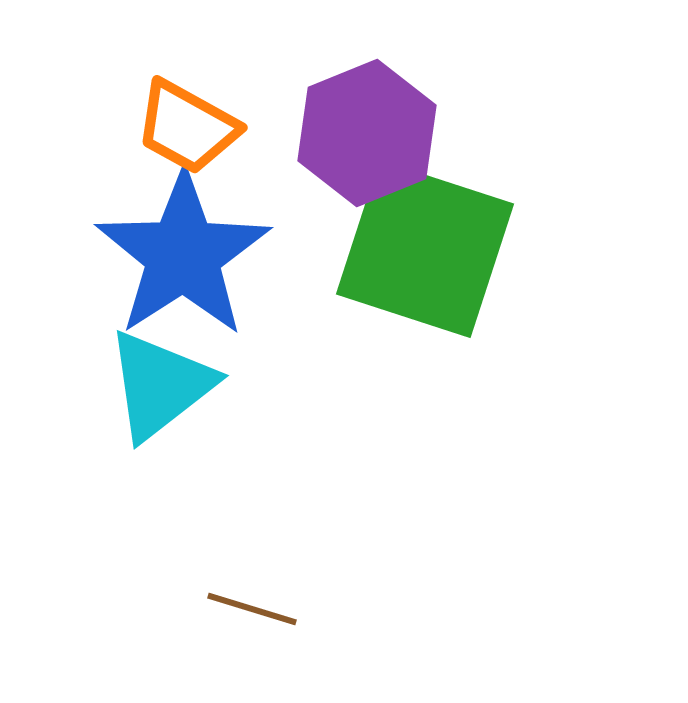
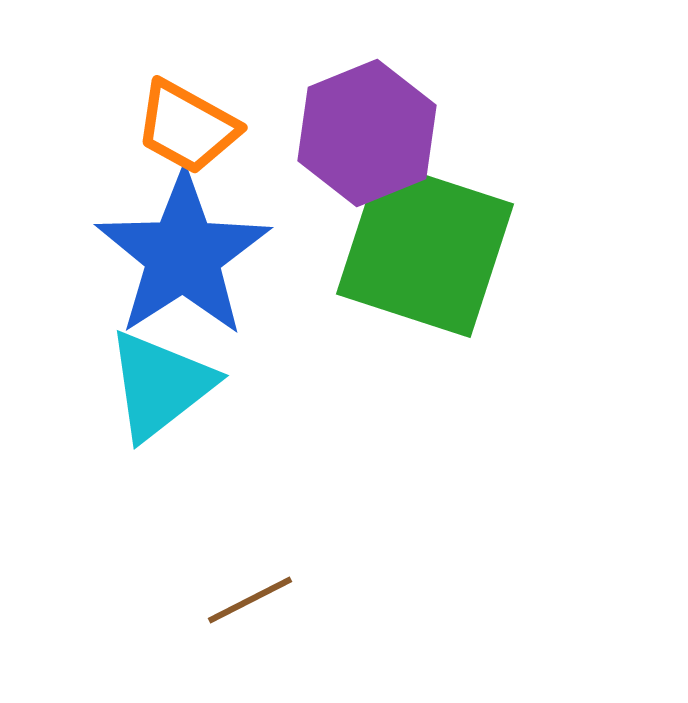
brown line: moved 2 px left, 9 px up; rotated 44 degrees counterclockwise
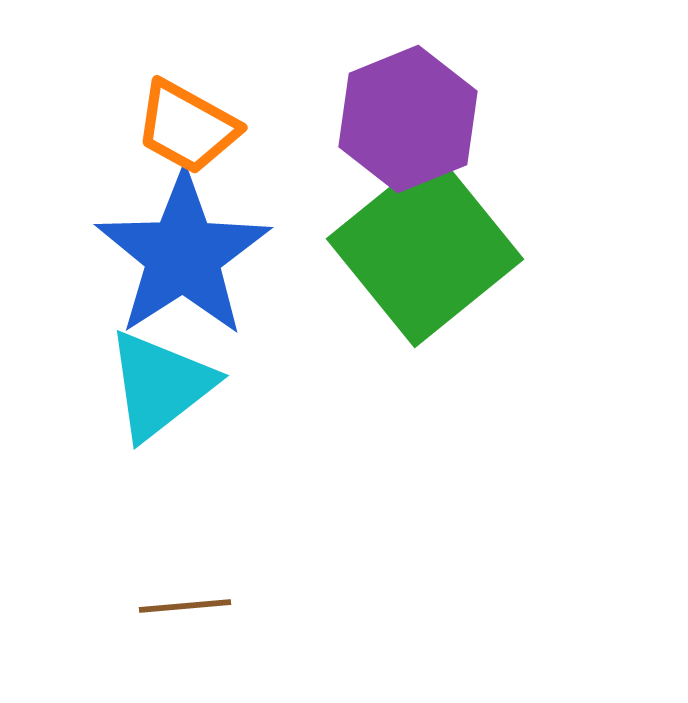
purple hexagon: moved 41 px right, 14 px up
green square: rotated 33 degrees clockwise
brown line: moved 65 px left, 6 px down; rotated 22 degrees clockwise
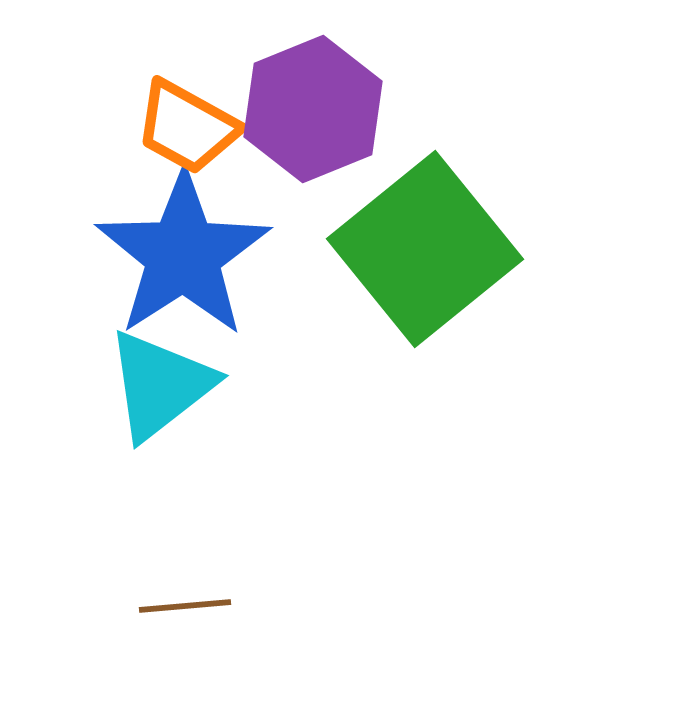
purple hexagon: moved 95 px left, 10 px up
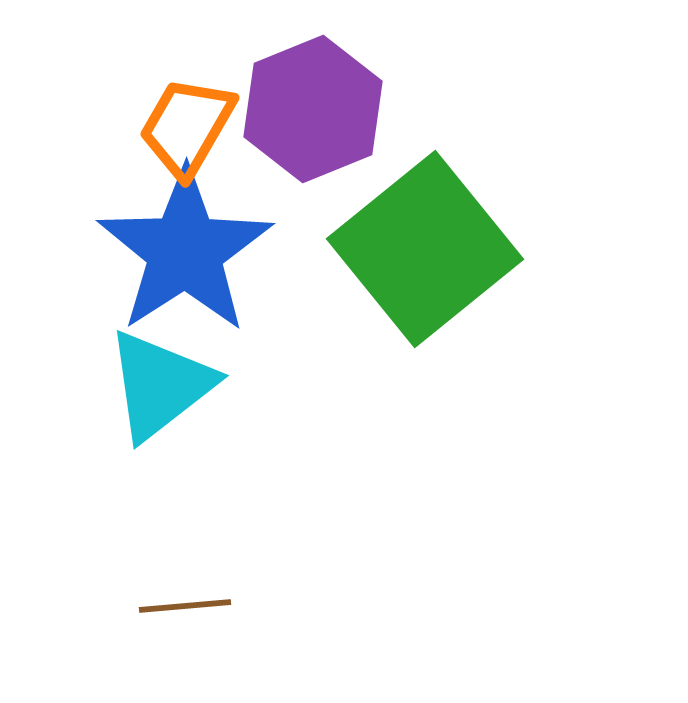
orange trapezoid: rotated 91 degrees clockwise
blue star: moved 2 px right, 4 px up
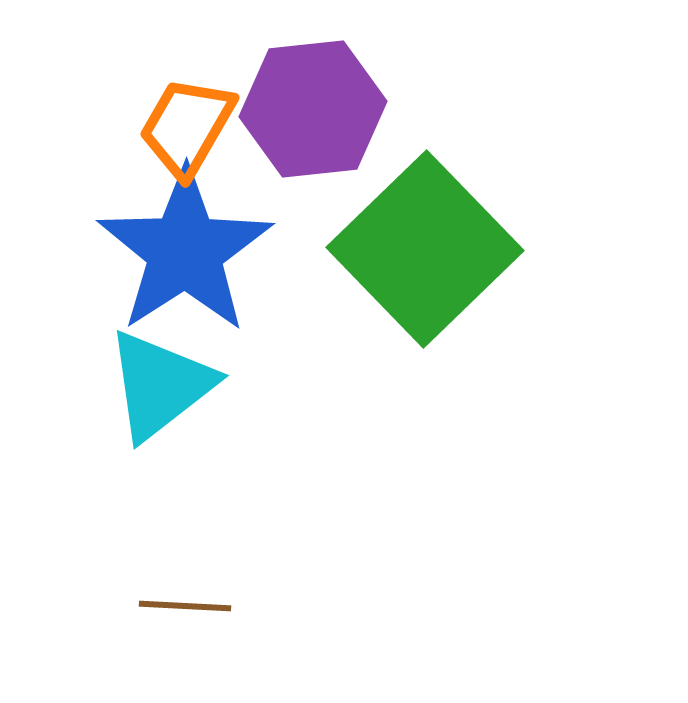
purple hexagon: rotated 16 degrees clockwise
green square: rotated 5 degrees counterclockwise
brown line: rotated 8 degrees clockwise
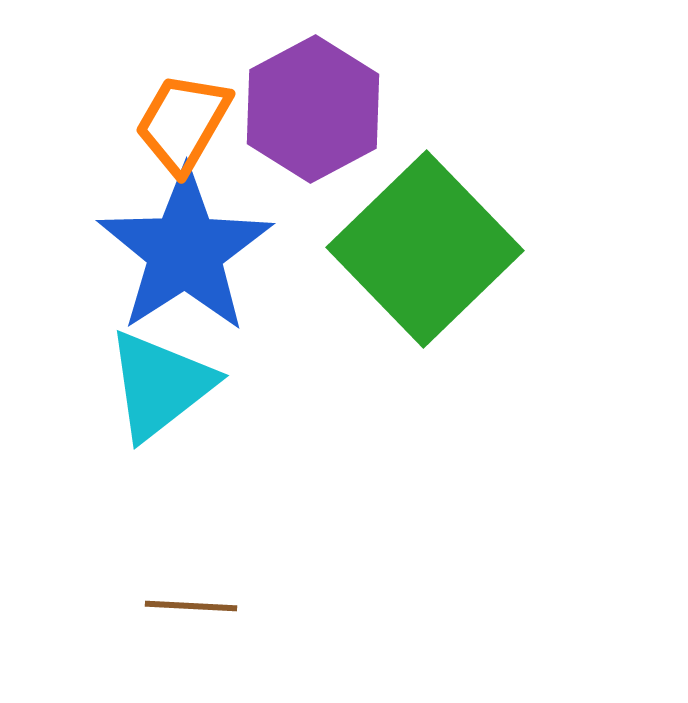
purple hexagon: rotated 22 degrees counterclockwise
orange trapezoid: moved 4 px left, 4 px up
brown line: moved 6 px right
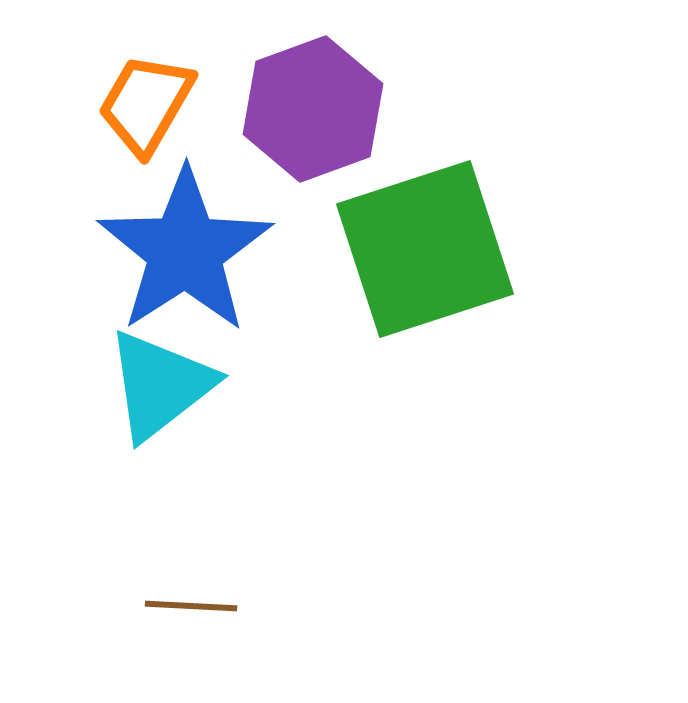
purple hexagon: rotated 8 degrees clockwise
orange trapezoid: moved 37 px left, 19 px up
green square: rotated 26 degrees clockwise
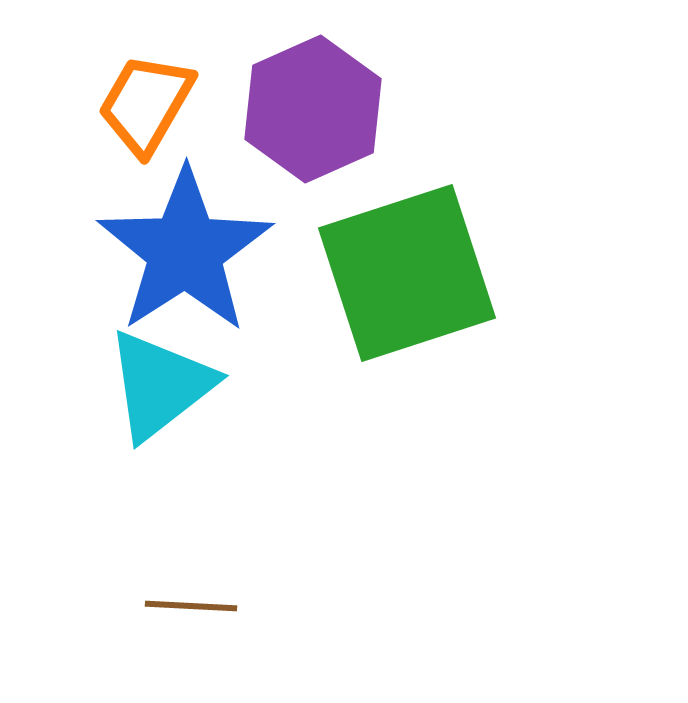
purple hexagon: rotated 4 degrees counterclockwise
green square: moved 18 px left, 24 px down
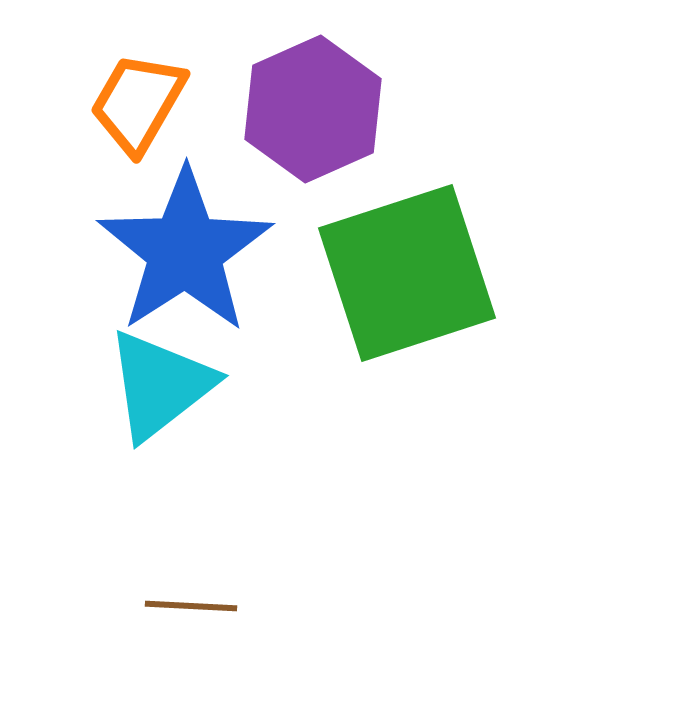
orange trapezoid: moved 8 px left, 1 px up
